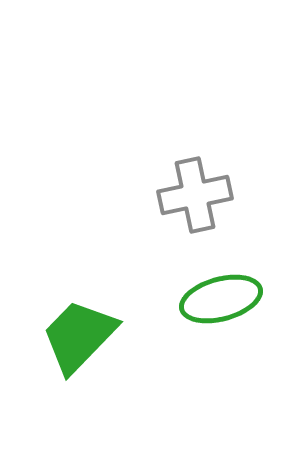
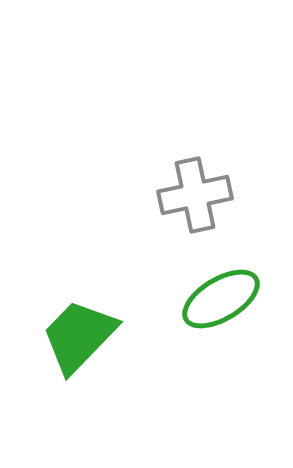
green ellipse: rotated 16 degrees counterclockwise
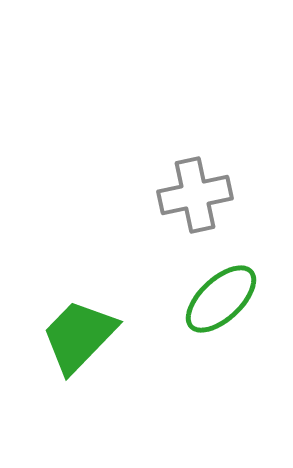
green ellipse: rotated 12 degrees counterclockwise
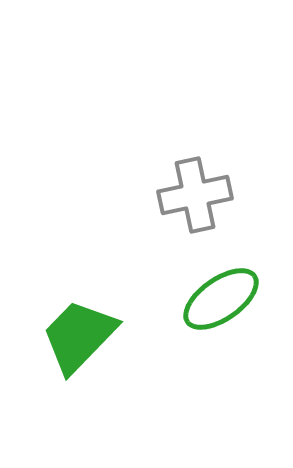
green ellipse: rotated 8 degrees clockwise
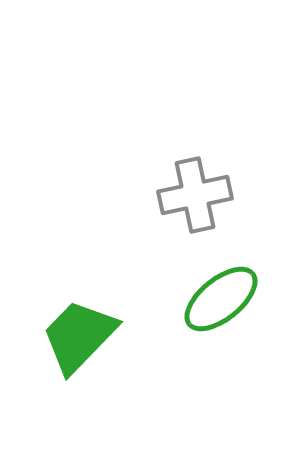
green ellipse: rotated 4 degrees counterclockwise
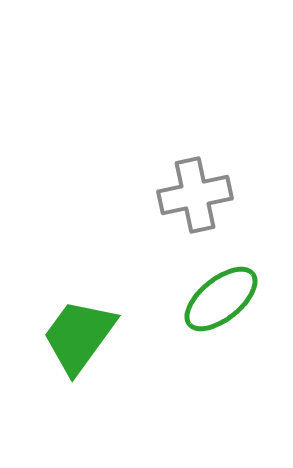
green trapezoid: rotated 8 degrees counterclockwise
